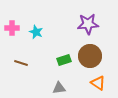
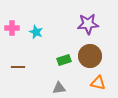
brown line: moved 3 px left, 4 px down; rotated 16 degrees counterclockwise
orange triangle: rotated 21 degrees counterclockwise
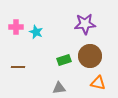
purple star: moved 3 px left
pink cross: moved 4 px right, 1 px up
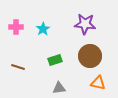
purple star: rotated 10 degrees clockwise
cyan star: moved 7 px right, 3 px up; rotated 16 degrees clockwise
green rectangle: moved 9 px left
brown line: rotated 16 degrees clockwise
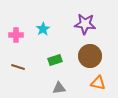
pink cross: moved 8 px down
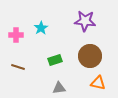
purple star: moved 3 px up
cyan star: moved 2 px left, 1 px up
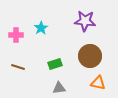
green rectangle: moved 4 px down
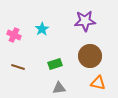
purple star: rotated 10 degrees counterclockwise
cyan star: moved 1 px right, 1 px down
pink cross: moved 2 px left; rotated 24 degrees clockwise
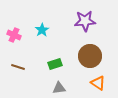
cyan star: moved 1 px down
orange triangle: rotated 21 degrees clockwise
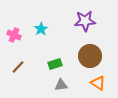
cyan star: moved 1 px left, 1 px up
brown line: rotated 64 degrees counterclockwise
gray triangle: moved 2 px right, 3 px up
